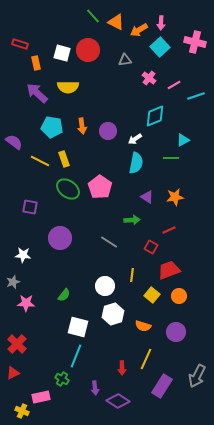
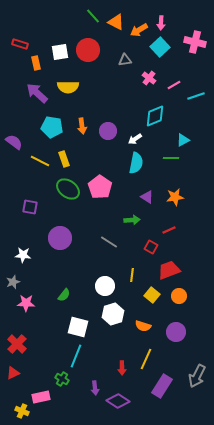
white square at (62, 53): moved 2 px left, 1 px up; rotated 24 degrees counterclockwise
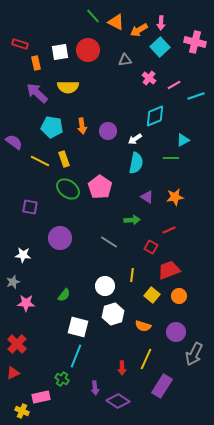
gray arrow at (197, 376): moved 3 px left, 22 px up
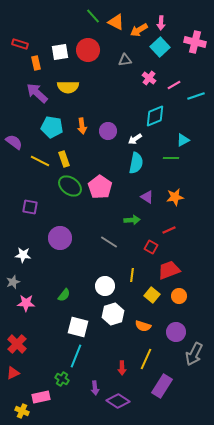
green ellipse at (68, 189): moved 2 px right, 3 px up
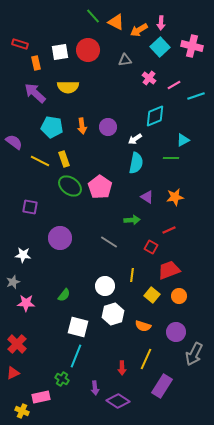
pink cross at (195, 42): moved 3 px left, 4 px down
purple arrow at (37, 93): moved 2 px left
purple circle at (108, 131): moved 4 px up
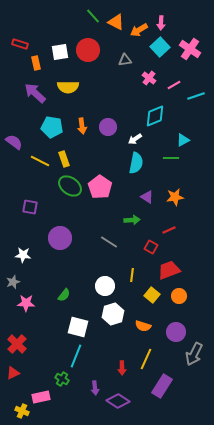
pink cross at (192, 46): moved 2 px left, 3 px down; rotated 20 degrees clockwise
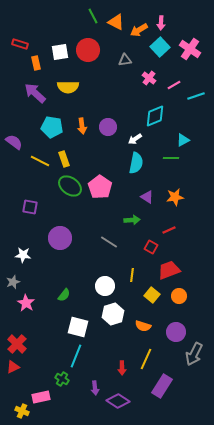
green line at (93, 16): rotated 14 degrees clockwise
pink star at (26, 303): rotated 30 degrees clockwise
red triangle at (13, 373): moved 6 px up
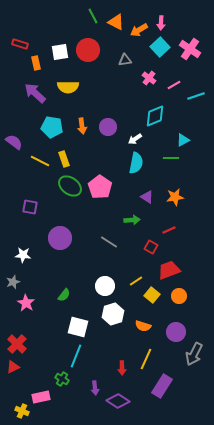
yellow line at (132, 275): moved 4 px right, 6 px down; rotated 48 degrees clockwise
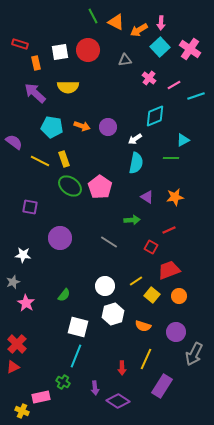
orange arrow at (82, 126): rotated 63 degrees counterclockwise
green cross at (62, 379): moved 1 px right, 3 px down
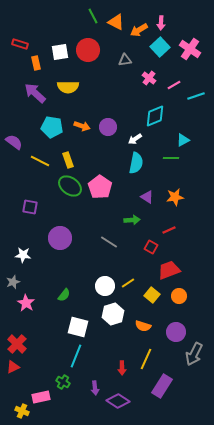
yellow rectangle at (64, 159): moved 4 px right, 1 px down
yellow line at (136, 281): moved 8 px left, 2 px down
